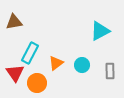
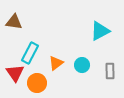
brown triangle: rotated 18 degrees clockwise
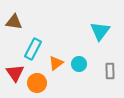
cyan triangle: rotated 25 degrees counterclockwise
cyan rectangle: moved 3 px right, 4 px up
cyan circle: moved 3 px left, 1 px up
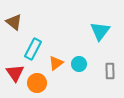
brown triangle: rotated 30 degrees clockwise
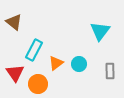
cyan rectangle: moved 1 px right, 1 px down
orange circle: moved 1 px right, 1 px down
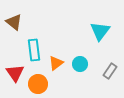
cyan rectangle: rotated 35 degrees counterclockwise
cyan circle: moved 1 px right
gray rectangle: rotated 35 degrees clockwise
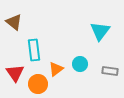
orange triangle: moved 6 px down
gray rectangle: rotated 63 degrees clockwise
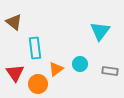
cyan rectangle: moved 1 px right, 2 px up
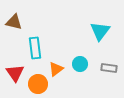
brown triangle: rotated 24 degrees counterclockwise
gray rectangle: moved 1 px left, 3 px up
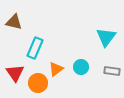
cyan triangle: moved 6 px right, 6 px down
cyan rectangle: rotated 30 degrees clockwise
cyan circle: moved 1 px right, 3 px down
gray rectangle: moved 3 px right, 3 px down
orange circle: moved 1 px up
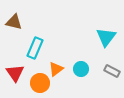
cyan circle: moved 2 px down
gray rectangle: rotated 21 degrees clockwise
orange circle: moved 2 px right
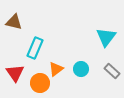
gray rectangle: rotated 14 degrees clockwise
